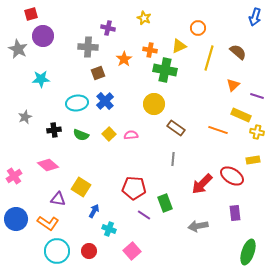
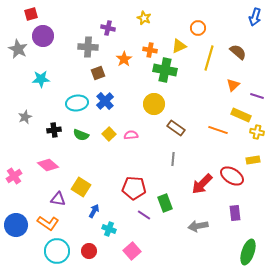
blue circle at (16, 219): moved 6 px down
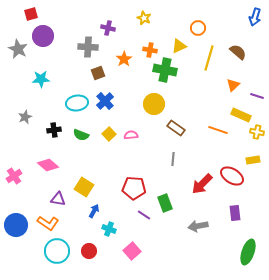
yellow square at (81, 187): moved 3 px right
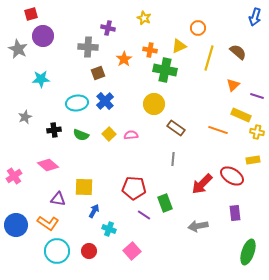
yellow square at (84, 187): rotated 30 degrees counterclockwise
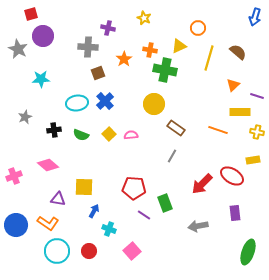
yellow rectangle at (241, 115): moved 1 px left, 3 px up; rotated 24 degrees counterclockwise
gray line at (173, 159): moved 1 px left, 3 px up; rotated 24 degrees clockwise
pink cross at (14, 176): rotated 14 degrees clockwise
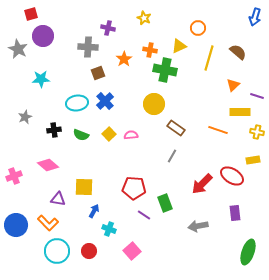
orange L-shape at (48, 223): rotated 10 degrees clockwise
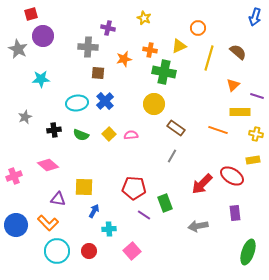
orange star at (124, 59): rotated 21 degrees clockwise
green cross at (165, 70): moved 1 px left, 2 px down
brown square at (98, 73): rotated 24 degrees clockwise
yellow cross at (257, 132): moved 1 px left, 2 px down
cyan cross at (109, 229): rotated 24 degrees counterclockwise
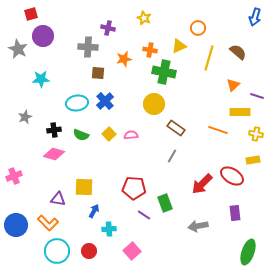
pink diamond at (48, 165): moved 6 px right, 11 px up; rotated 25 degrees counterclockwise
